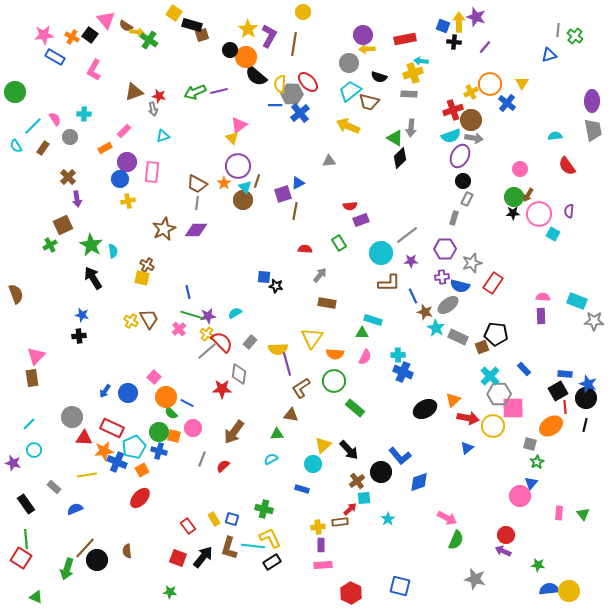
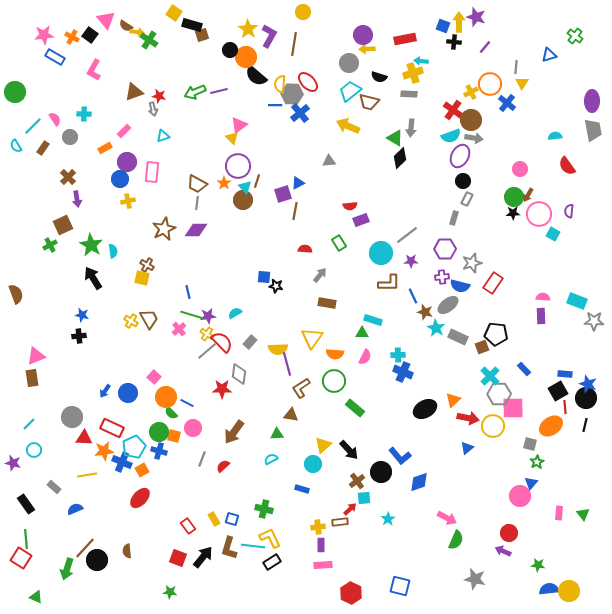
gray line at (558, 30): moved 42 px left, 37 px down
red cross at (453, 110): rotated 36 degrees counterclockwise
pink triangle at (36, 356): rotated 24 degrees clockwise
blue cross at (117, 462): moved 5 px right
red circle at (506, 535): moved 3 px right, 2 px up
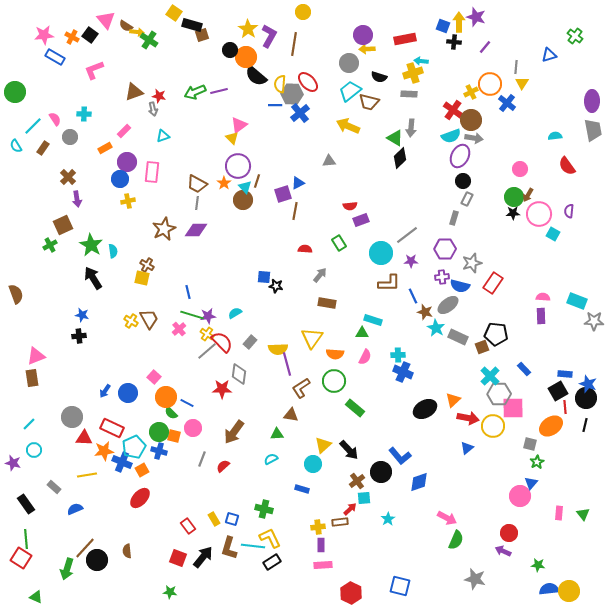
pink L-shape at (94, 70): rotated 40 degrees clockwise
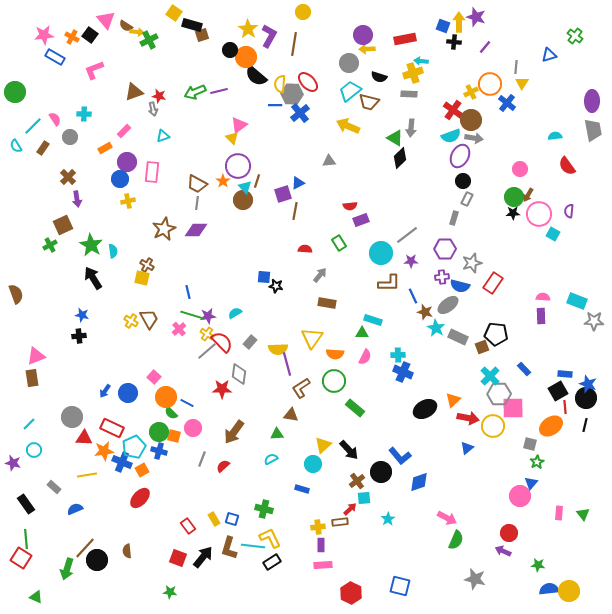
green cross at (149, 40): rotated 30 degrees clockwise
orange star at (224, 183): moved 1 px left, 2 px up
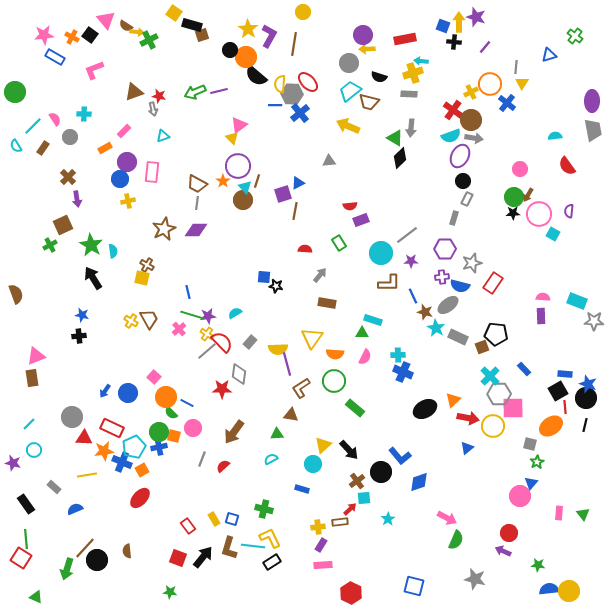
blue cross at (159, 451): moved 4 px up; rotated 28 degrees counterclockwise
purple rectangle at (321, 545): rotated 32 degrees clockwise
blue square at (400, 586): moved 14 px right
